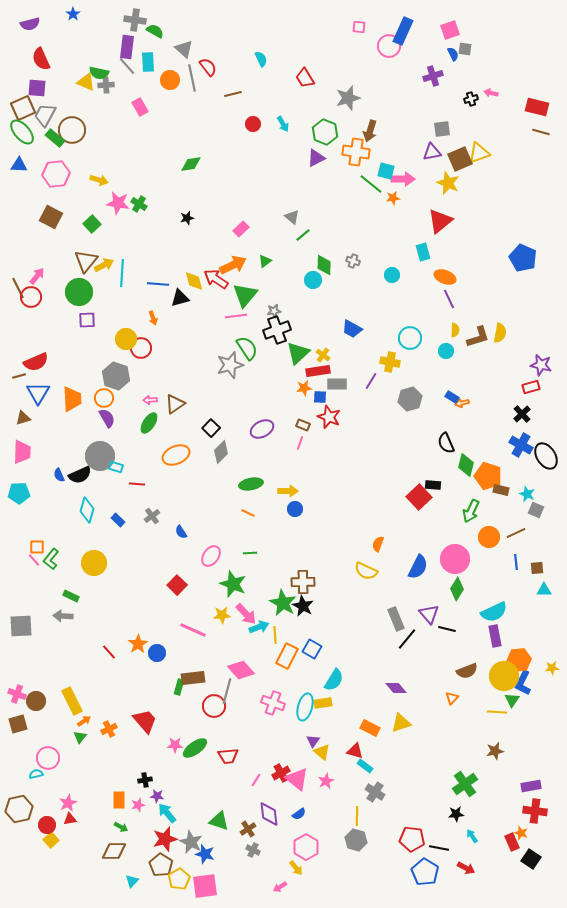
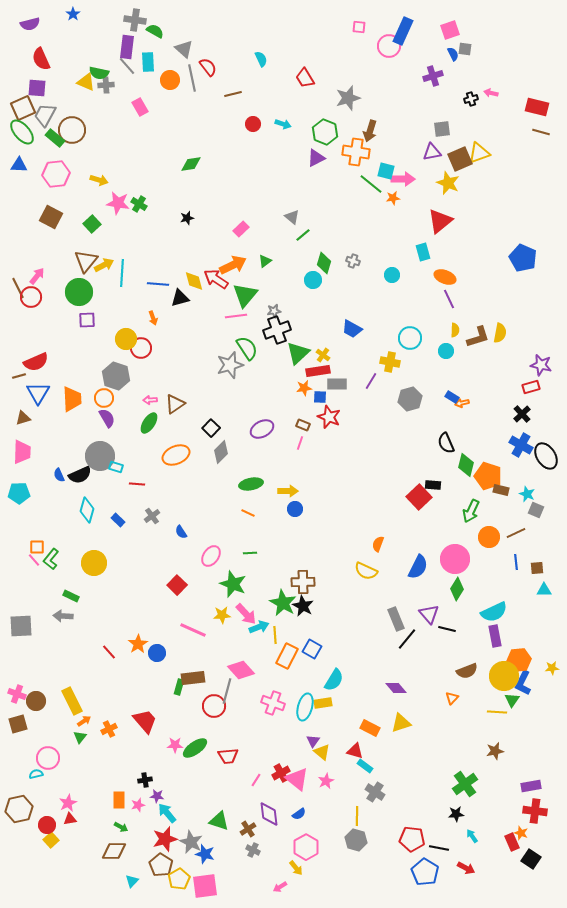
cyan arrow at (283, 124): rotated 42 degrees counterclockwise
green diamond at (324, 265): moved 2 px up; rotated 15 degrees clockwise
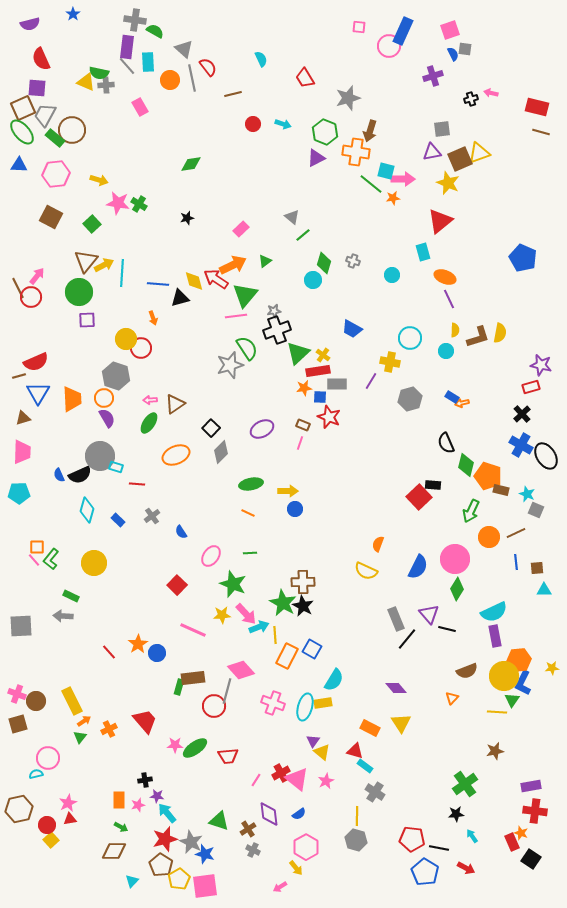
yellow triangle at (401, 723): rotated 45 degrees counterclockwise
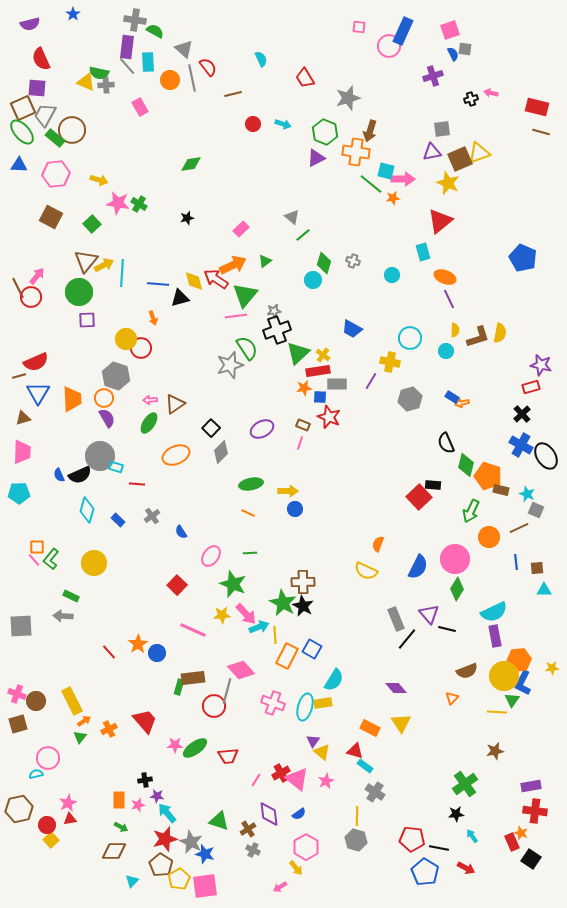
brown line at (516, 533): moved 3 px right, 5 px up
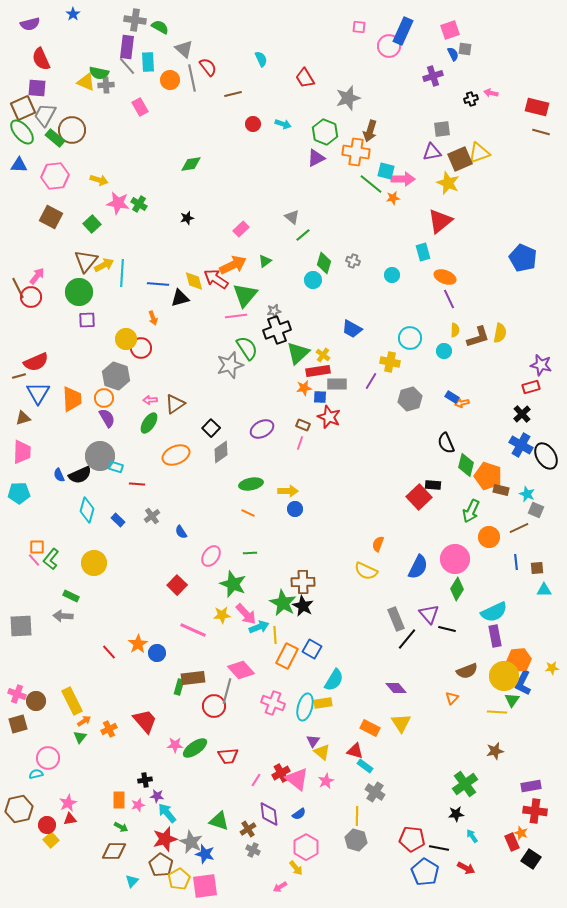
green semicircle at (155, 31): moved 5 px right, 4 px up
pink hexagon at (56, 174): moved 1 px left, 2 px down
cyan circle at (446, 351): moved 2 px left
gray diamond at (221, 452): rotated 10 degrees clockwise
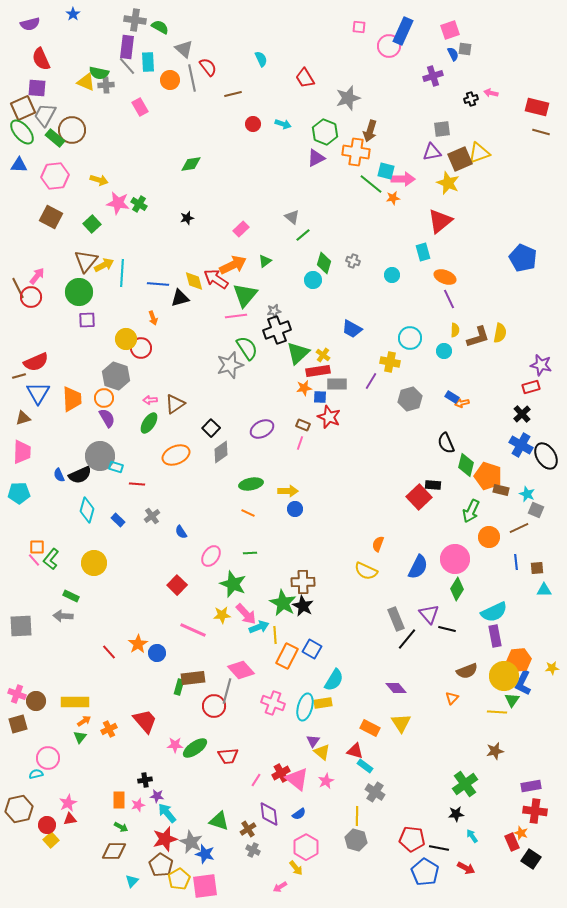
yellow rectangle at (72, 701): moved 3 px right, 1 px down; rotated 64 degrees counterclockwise
